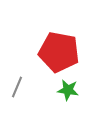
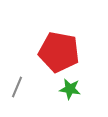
green star: moved 2 px right, 1 px up
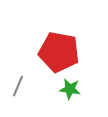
gray line: moved 1 px right, 1 px up
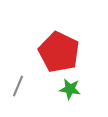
red pentagon: rotated 15 degrees clockwise
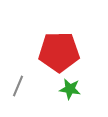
red pentagon: rotated 27 degrees counterclockwise
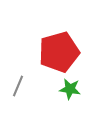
red pentagon: rotated 15 degrees counterclockwise
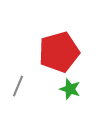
green star: rotated 10 degrees clockwise
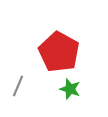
red pentagon: rotated 27 degrees counterclockwise
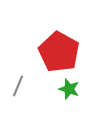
green star: moved 1 px left
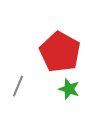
red pentagon: moved 1 px right
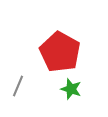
green star: moved 2 px right
